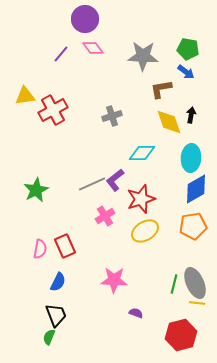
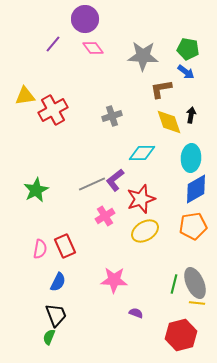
purple line: moved 8 px left, 10 px up
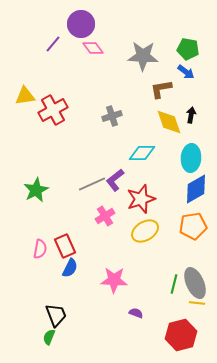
purple circle: moved 4 px left, 5 px down
blue semicircle: moved 12 px right, 14 px up
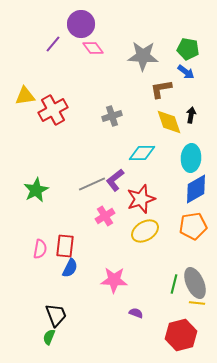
red rectangle: rotated 30 degrees clockwise
